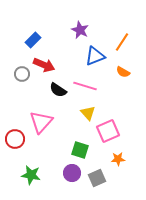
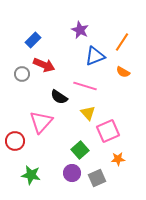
black semicircle: moved 1 px right, 7 px down
red circle: moved 2 px down
green square: rotated 30 degrees clockwise
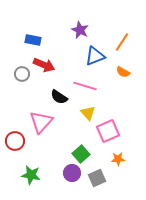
blue rectangle: rotated 56 degrees clockwise
green square: moved 1 px right, 4 px down
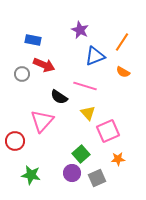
pink triangle: moved 1 px right, 1 px up
